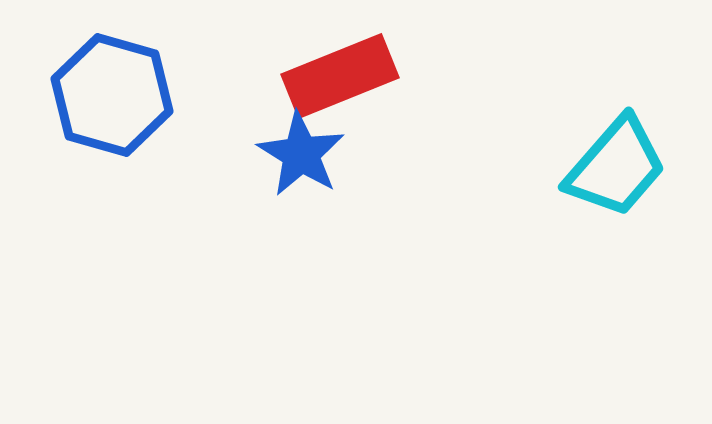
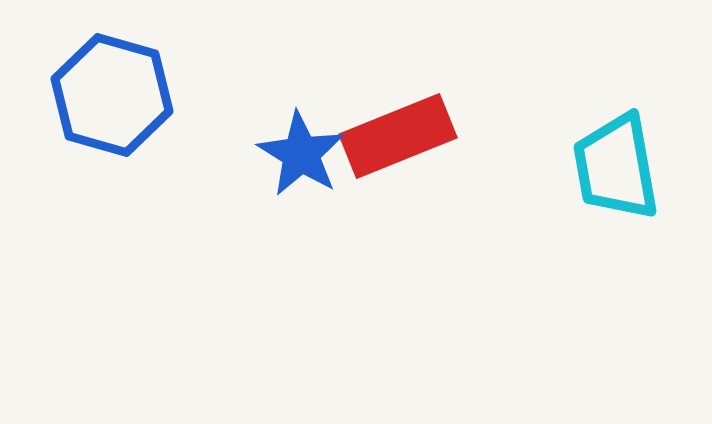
red rectangle: moved 58 px right, 60 px down
cyan trapezoid: rotated 129 degrees clockwise
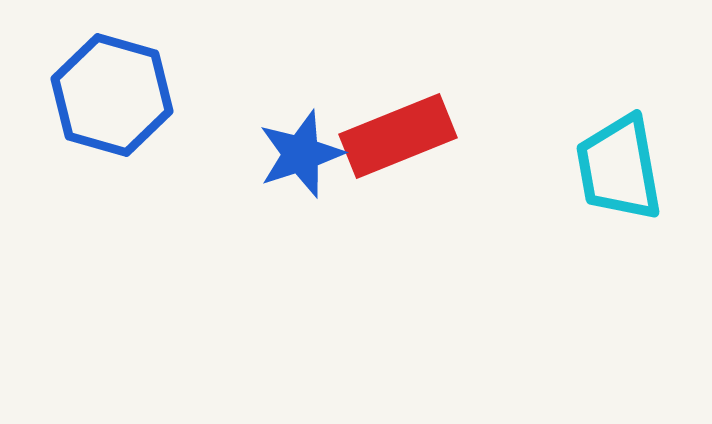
blue star: rotated 22 degrees clockwise
cyan trapezoid: moved 3 px right, 1 px down
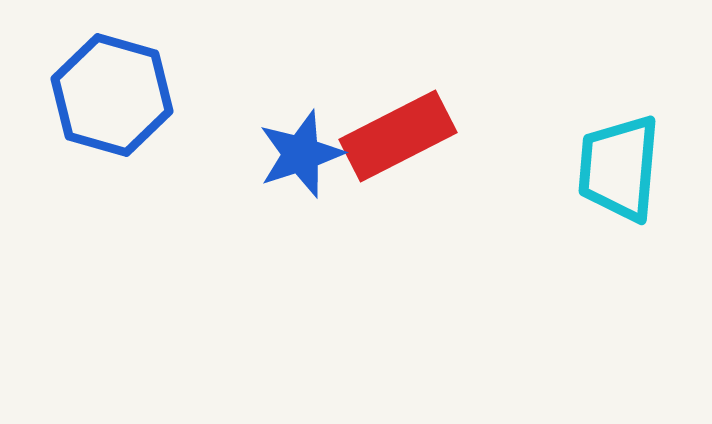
red rectangle: rotated 5 degrees counterclockwise
cyan trapezoid: rotated 15 degrees clockwise
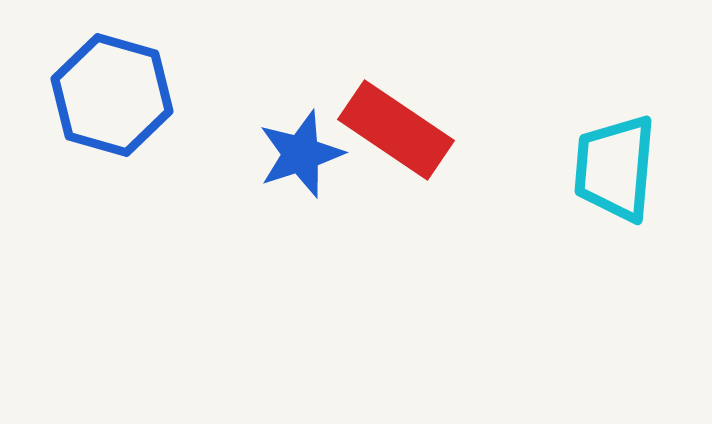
red rectangle: moved 2 px left, 6 px up; rotated 61 degrees clockwise
cyan trapezoid: moved 4 px left
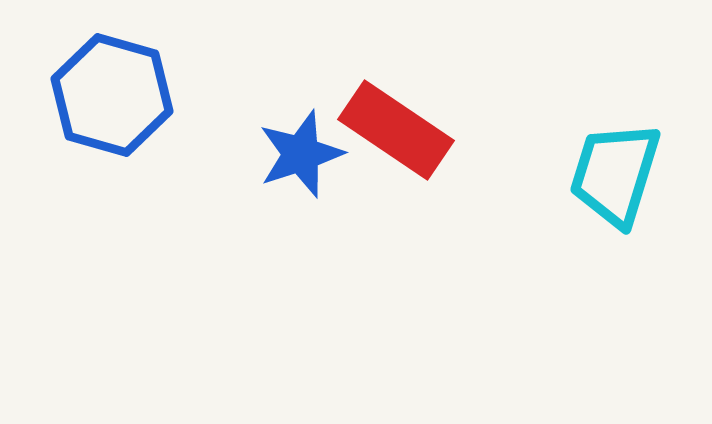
cyan trapezoid: moved 6 px down; rotated 12 degrees clockwise
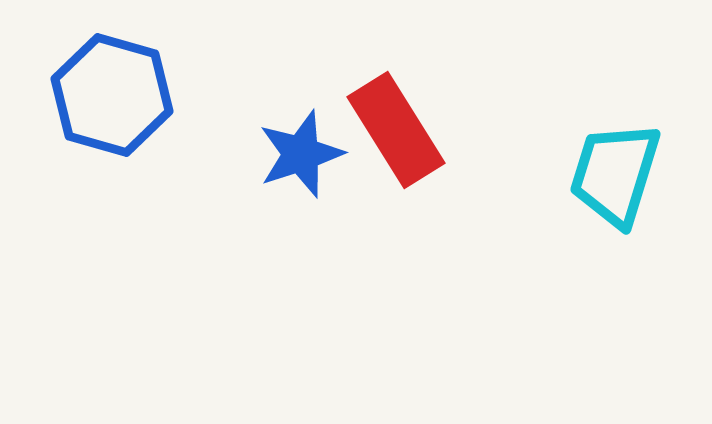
red rectangle: rotated 24 degrees clockwise
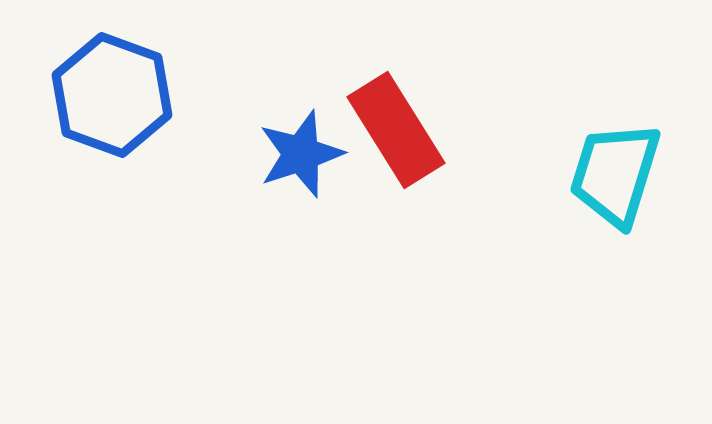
blue hexagon: rotated 4 degrees clockwise
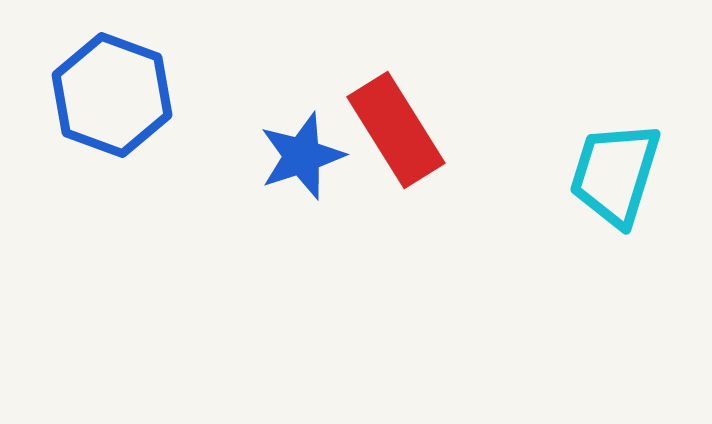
blue star: moved 1 px right, 2 px down
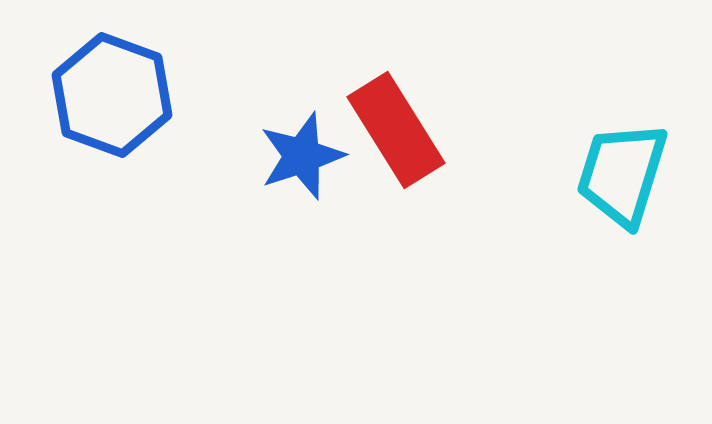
cyan trapezoid: moved 7 px right
